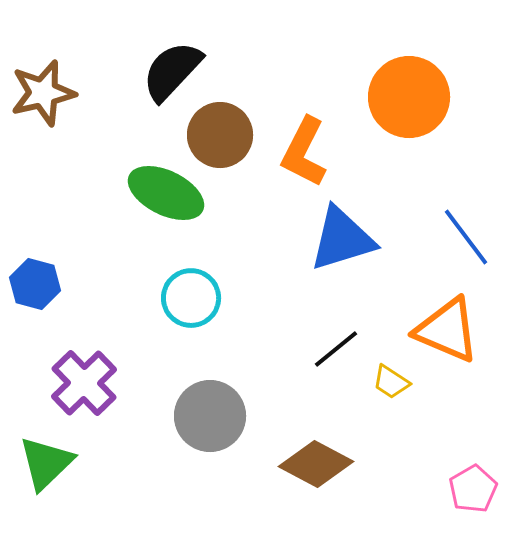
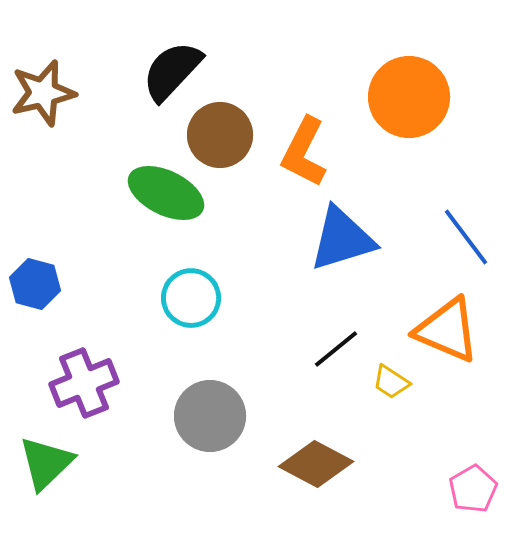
purple cross: rotated 22 degrees clockwise
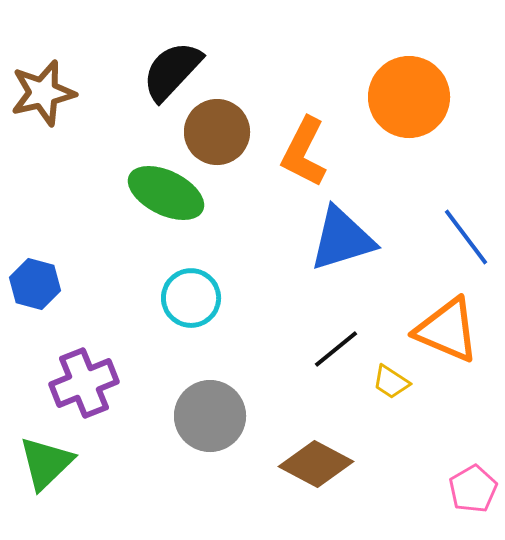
brown circle: moved 3 px left, 3 px up
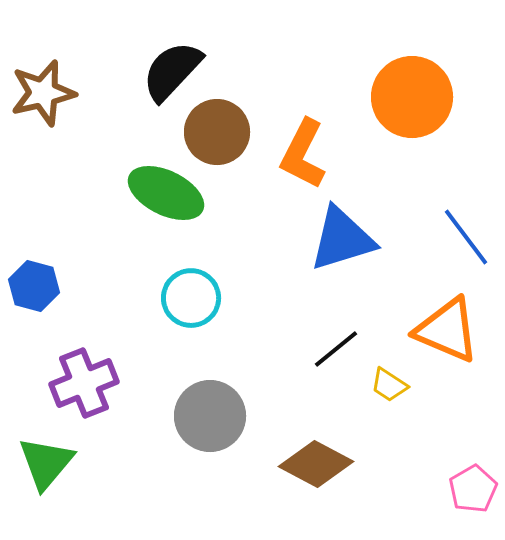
orange circle: moved 3 px right
orange L-shape: moved 1 px left, 2 px down
blue hexagon: moved 1 px left, 2 px down
yellow trapezoid: moved 2 px left, 3 px down
green triangle: rotated 6 degrees counterclockwise
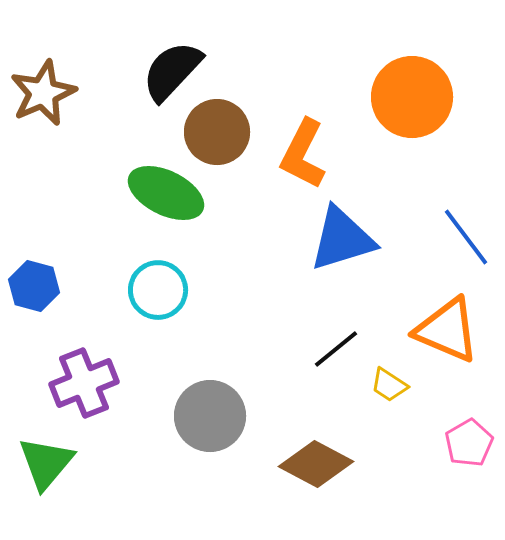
brown star: rotated 10 degrees counterclockwise
cyan circle: moved 33 px left, 8 px up
pink pentagon: moved 4 px left, 46 px up
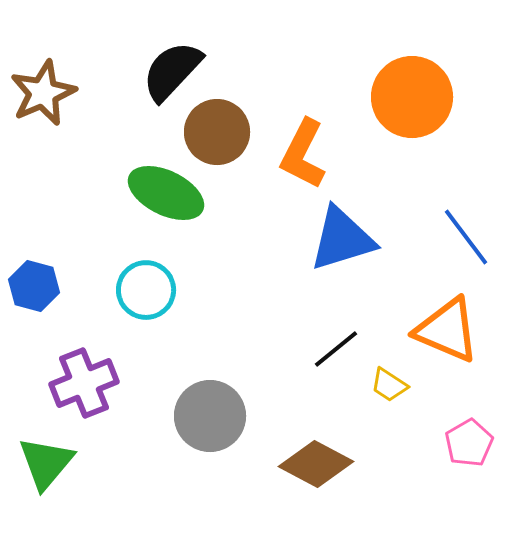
cyan circle: moved 12 px left
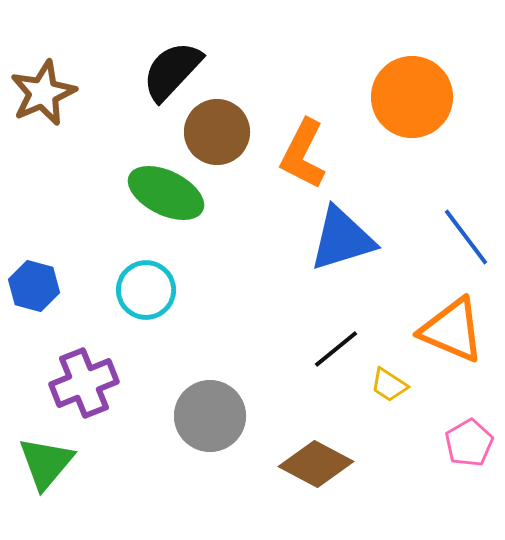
orange triangle: moved 5 px right
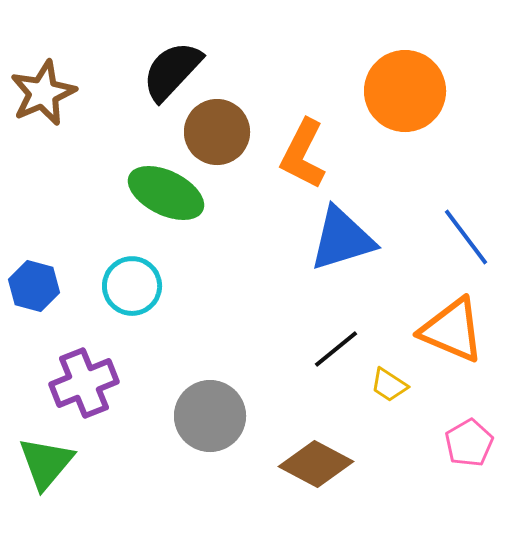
orange circle: moved 7 px left, 6 px up
cyan circle: moved 14 px left, 4 px up
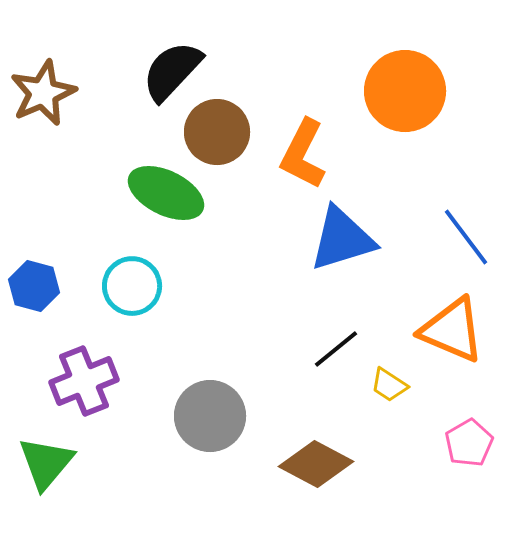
purple cross: moved 2 px up
